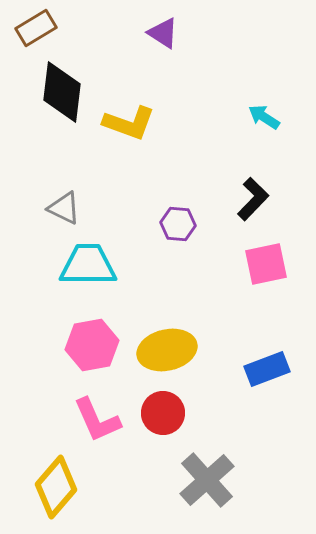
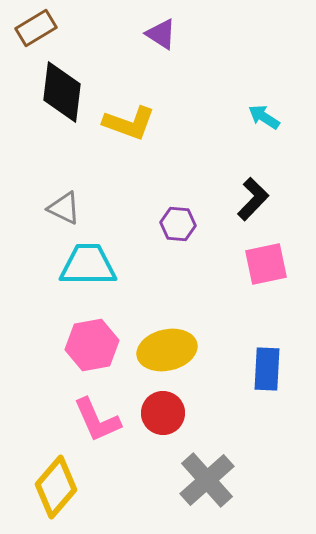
purple triangle: moved 2 px left, 1 px down
blue rectangle: rotated 66 degrees counterclockwise
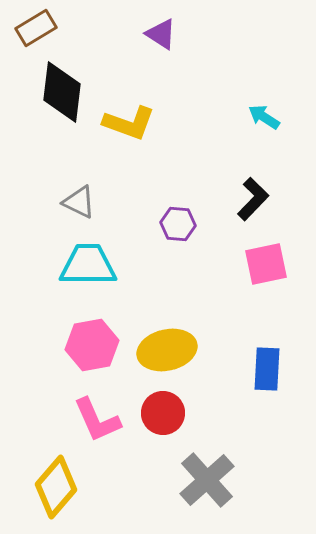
gray triangle: moved 15 px right, 6 px up
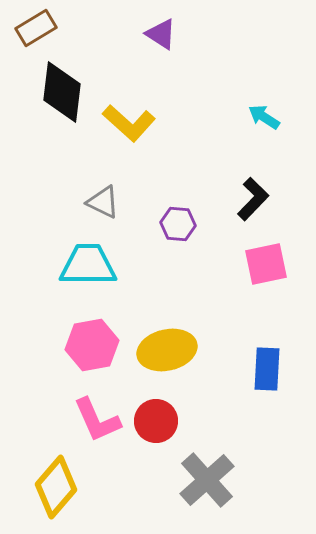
yellow L-shape: rotated 22 degrees clockwise
gray triangle: moved 24 px right
red circle: moved 7 px left, 8 px down
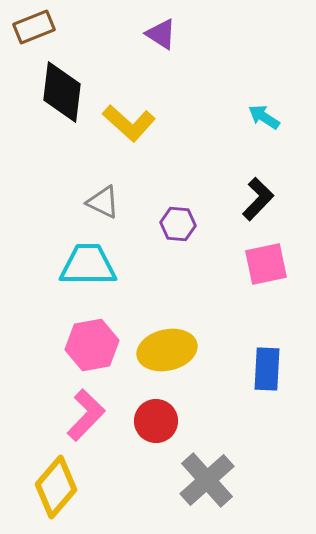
brown rectangle: moved 2 px left, 1 px up; rotated 9 degrees clockwise
black L-shape: moved 5 px right
pink L-shape: moved 11 px left, 5 px up; rotated 112 degrees counterclockwise
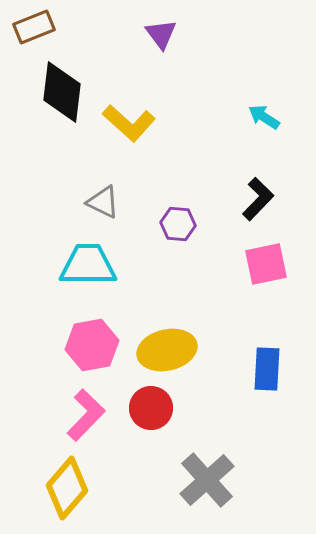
purple triangle: rotated 20 degrees clockwise
red circle: moved 5 px left, 13 px up
yellow diamond: moved 11 px right, 1 px down
